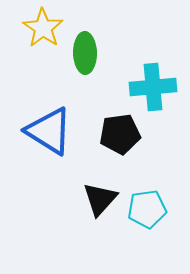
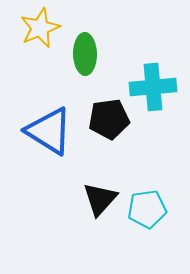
yellow star: moved 3 px left; rotated 15 degrees clockwise
green ellipse: moved 1 px down
black pentagon: moved 11 px left, 15 px up
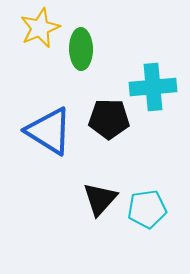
green ellipse: moved 4 px left, 5 px up
black pentagon: rotated 9 degrees clockwise
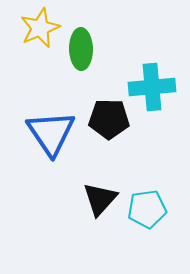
cyan cross: moved 1 px left
blue triangle: moved 2 px right, 2 px down; rotated 24 degrees clockwise
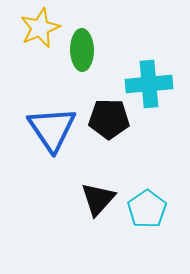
green ellipse: moved 1 px right, 1 px down
cyan cross: moved 3 px left, 3 px up
blue triangle: moved 1 px right, 4 px up
black triangle: moved 2 px left
cyan pentagon: rotated 27 degrees counterclockwise
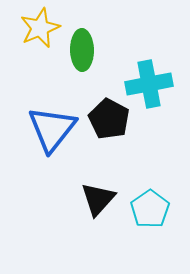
cyan cross: rotated 6 degrees counterclockwise
black pentagon: rotated 27 degrees clockwise
blue triangle: rotated 12 degrees clockwise
cyan pentagon: moved 3 px right
